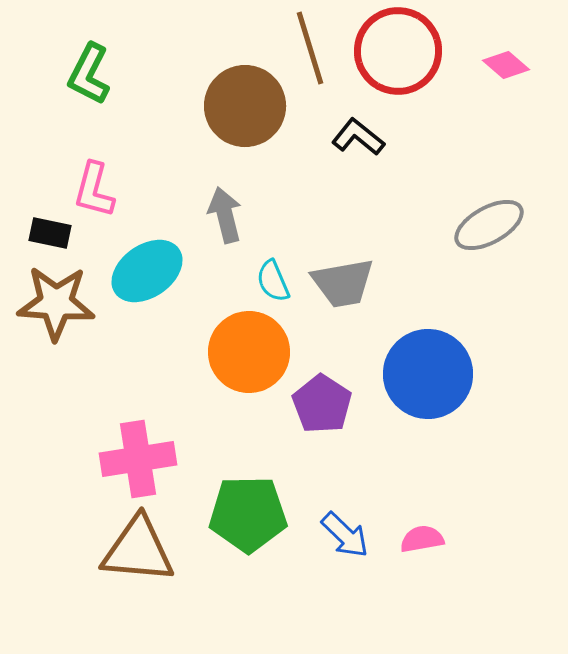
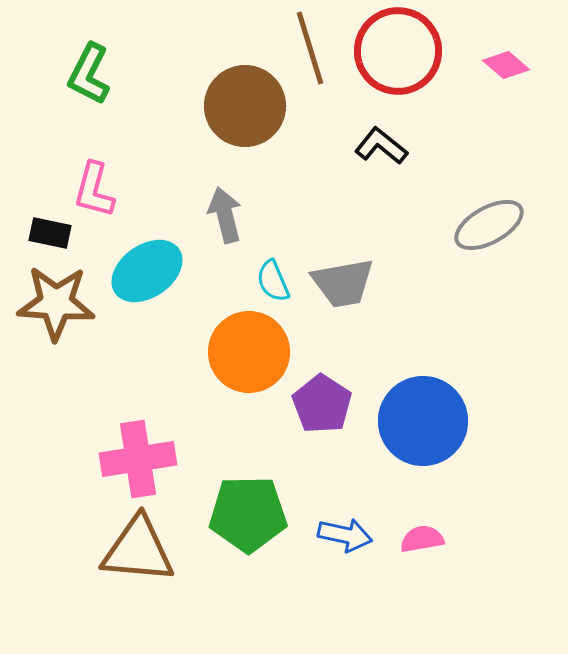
black L-shape: moved 23 px right, 9 px down
blue circle: moved 5 px left, 47 px down
blue arrow: rotated 32 degrees counterclockwise
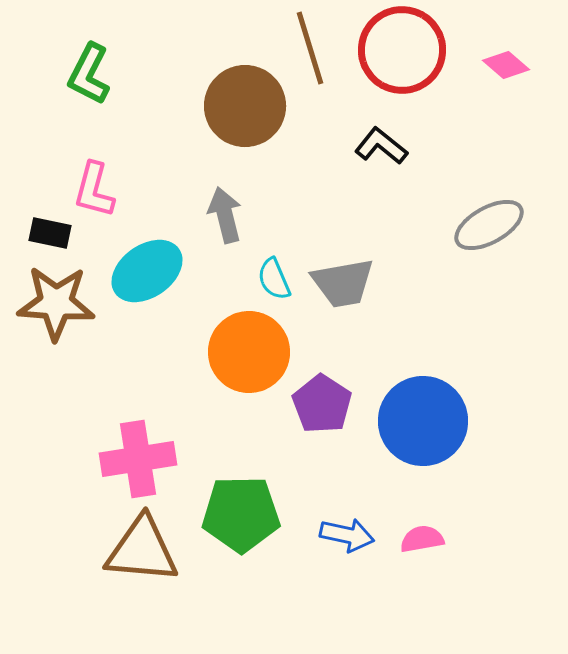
red circle: moved 4 px right, 1 px up
cyan semicircle: moved 1 px right, 2 px up
green pentagon: moved 7 px left
blue arrow: moved 2 px right
brown triangle: moved 4 px right
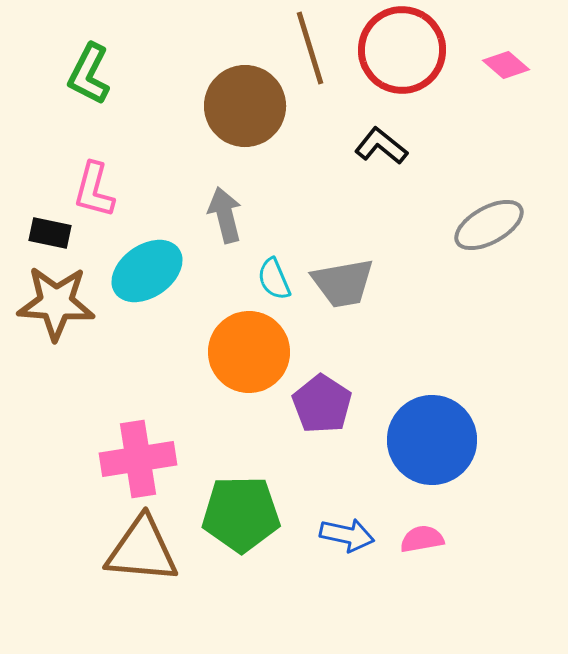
blue circle: moved 9 px right, 19 px down
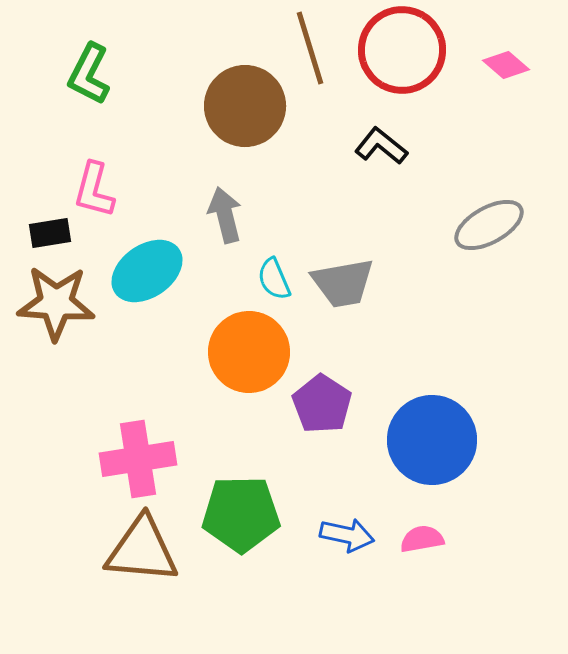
black rectangle: rotated 21 degrees counterclockwise
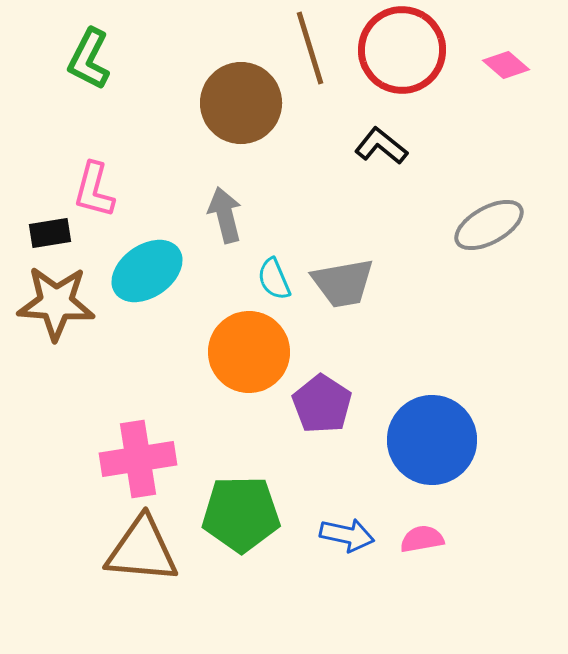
green L-shape: moved 15 px up
brown circle: moved 4 px left, 3 px up
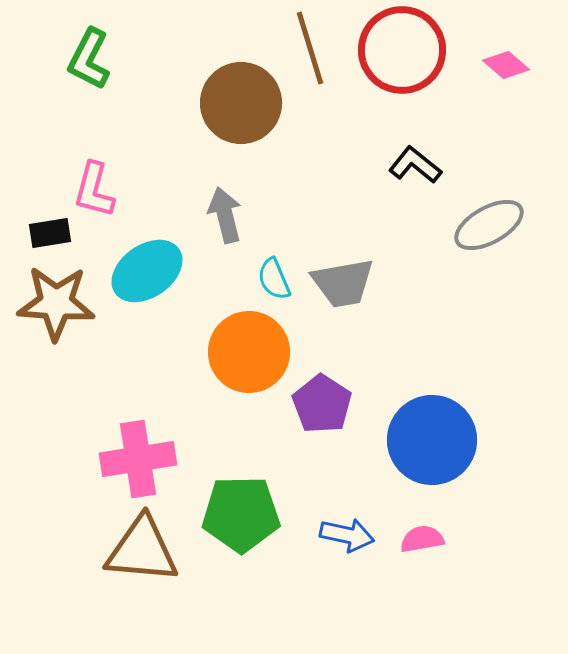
black L-shape: moved 34 px right, 19 px down
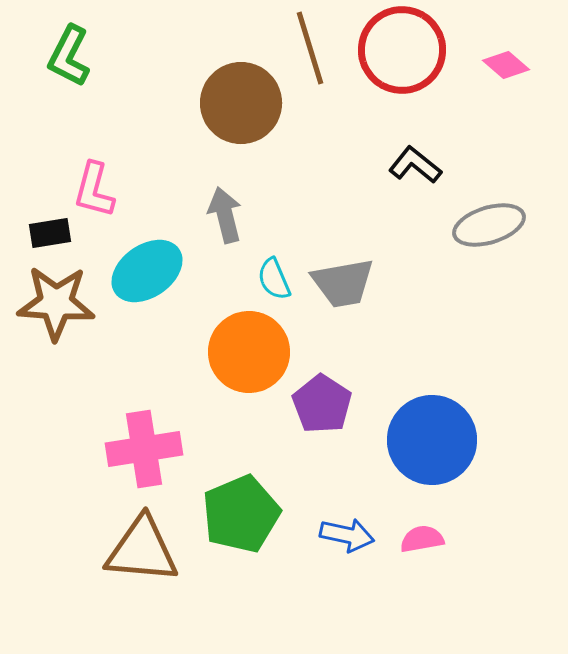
green L-shape: moved 20 px left, 3 px up
gray ellipse: rotated 12 degrees clockwise
pink cross: moved 6 px right, 10 px up
green pentagon: rotated 22 degrees counterclockwise
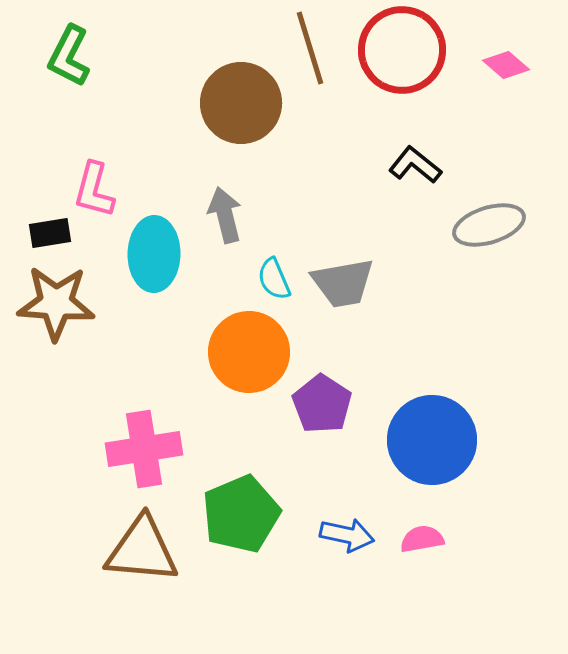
cyan ellipse: moved 7 px right, 17 px up; rotated 54 degrees counterclockwise
